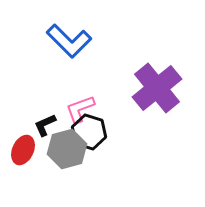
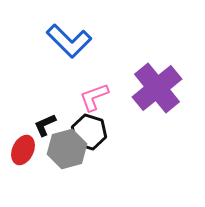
pink L-shape: moved 14 px right, 12 px up
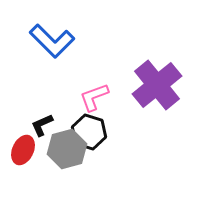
blue L-shape: moved 17 px left
purple cross: moved 3 px up
black L-shape: moved 3 px left
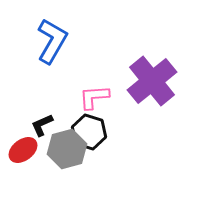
blue L-shape: rotated 105 degrees counterclockwise
purple cross: moved 5 px left, 4 px up
pink L-shape: rotated 16 degrees clockwise
red ellipse: rotated 28 degrees clockwise
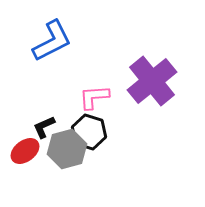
blue L-shape: rotated 33 degrees clockwise
black L-shape: moved 2 px right, 2 px down
red ellipse: moved 2 px right, 1 px down
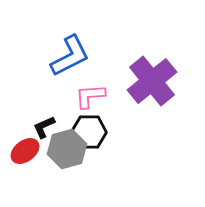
blue L-shape: moved 18 px right, 15 px down
pink L-shape: moved 4 px left, 1 px up
black hexagon: rotated 16 degrees counterclockwise
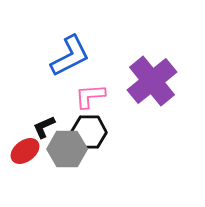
gray hexagon: rotated 15 degrees clockwise
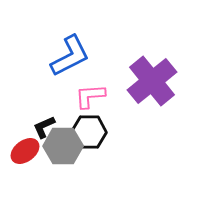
gray hexagon: moved 4 px left, 3 px up
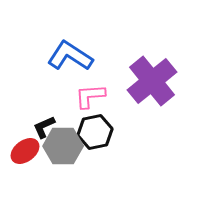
blue L-shape: rotated 120 degrees counterclockwise
black hexagon: moved 6 px right; rotated 12 degrees counterclockwise
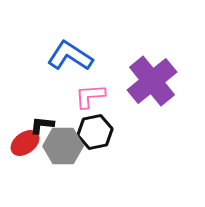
black L-shape: moved 2 px left, 2 px up; rotated 30 degrees clockwise
red ellipse: moved 8 px up
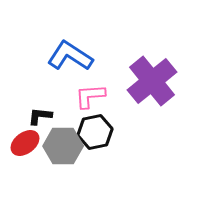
black L-shape: moved 2 px left, 9 px up
